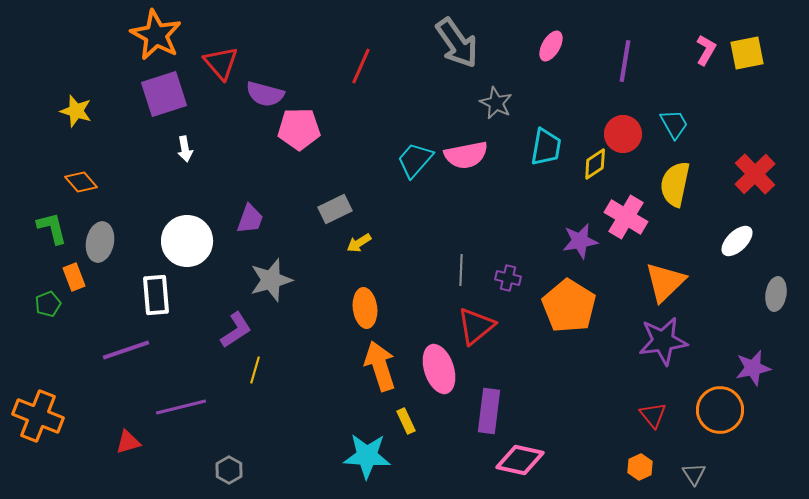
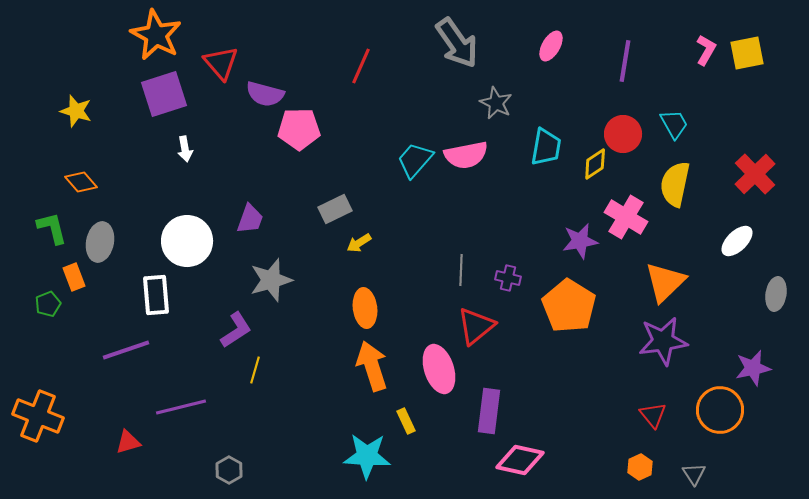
orange arrow at (380, 366): moved 8 px left
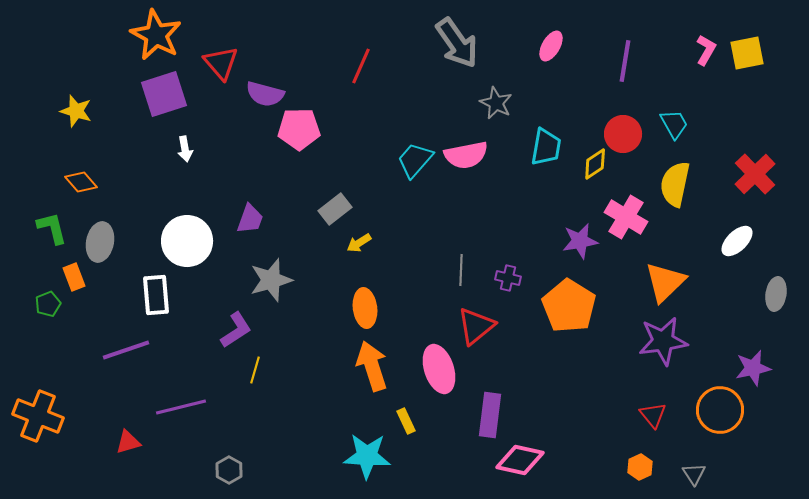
gray rectangle at (335, 209): rotated 12 degrees counterclockwise
purple rectangle at (489, 411): moved 1 px right, 4 px down
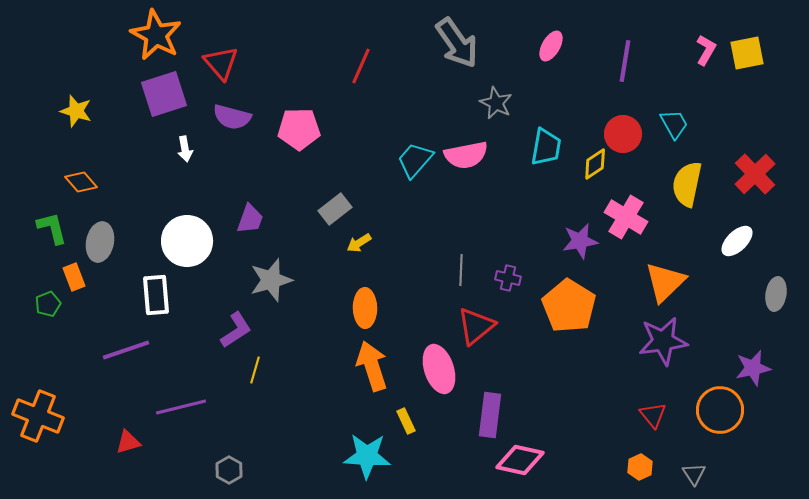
purple semicircle at (265, 94): moved 33 px left, 23 px down
yellow semicircle at (675, 184): moved 12 px right
orange ellipse at (365, 308): rotated 6 degrees clockwise
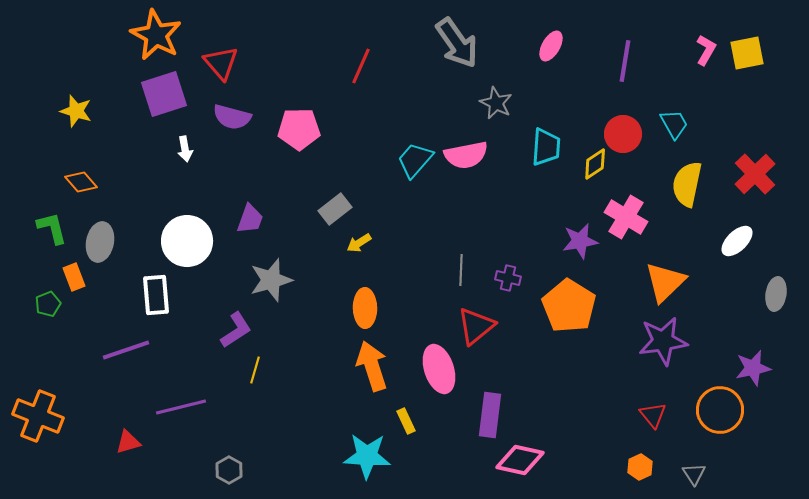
cyan trapezoid at (546, 147): rotated 6 degrees counterclockwise
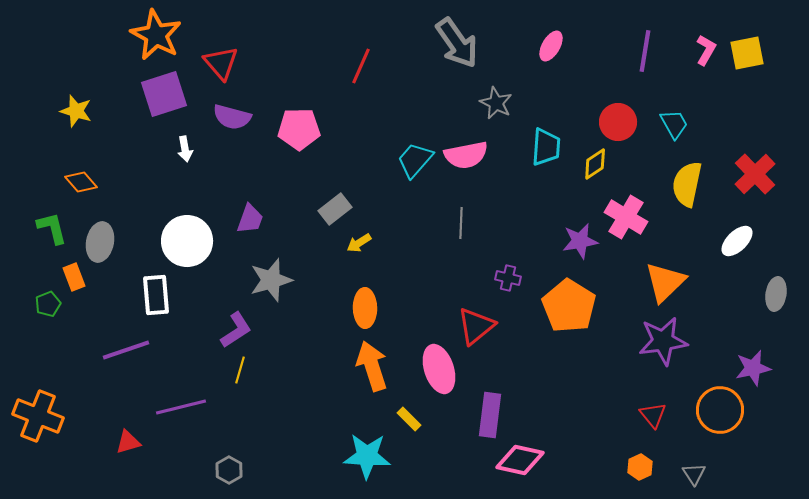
purple line at (625, 61): moved 20 px right, 10 px up
red circle at (623, 134): moved 5 px left, 12 px up
gray line at (461, 270): moved 47 px up
yellow line at (255, 370): moved 15 px left
yellow rectangle at (406, 421): moved 3 px right, 2 px up; rotated 20 degrees counterclockwise
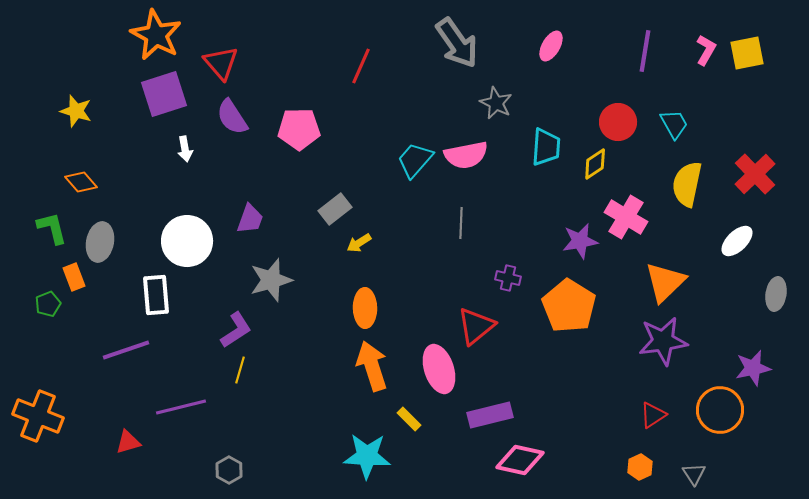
purple semicircle at (232, 117): rotated 42 degrees clockwise
purple rectangle at (490, 415): rotated 69 degrees clockwise
red triangle at (653, 415): rotated 36 degrees clockwise
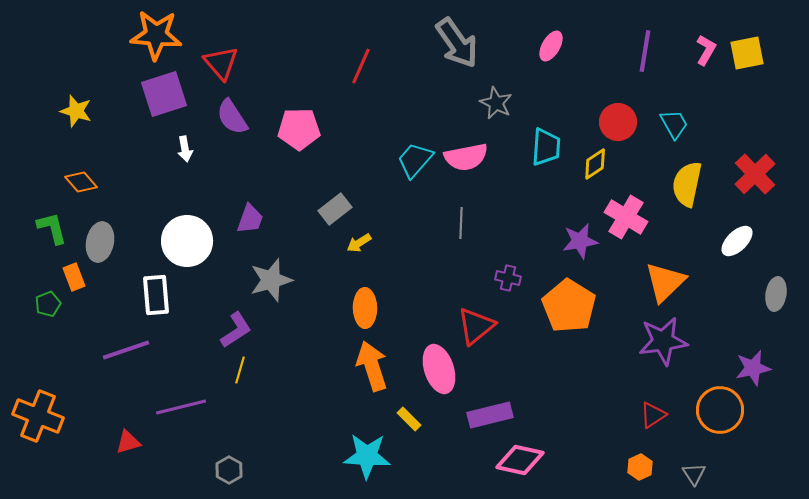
orange star at (156, 35): rotated 24 degrees counterclockwise
pink semicircle at (466, 155): moved 2 px down
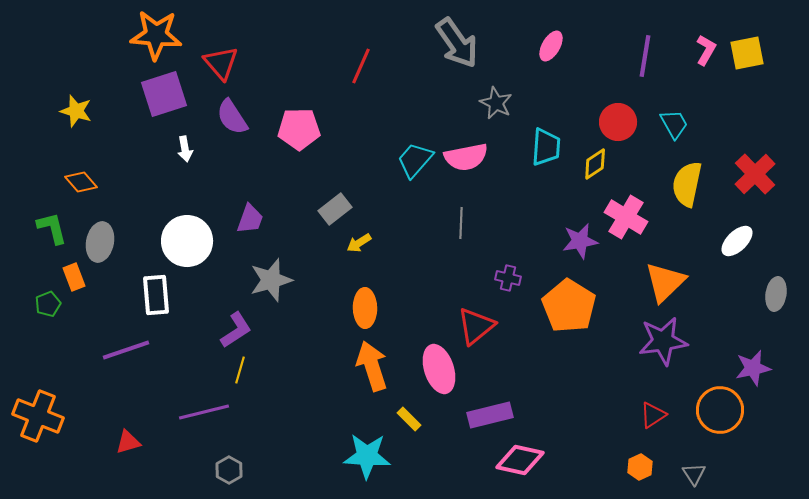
purple line at (645, 51): moved 5 px down
purple line at (181, 407): moved 23 px right, 5 px down
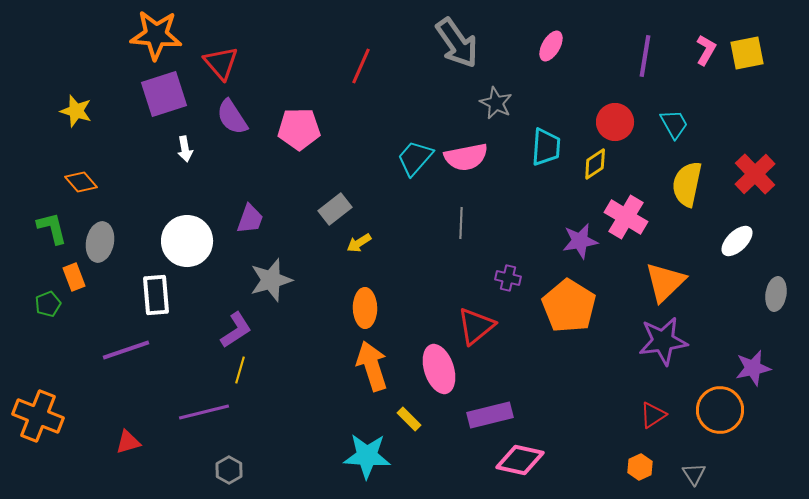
red circle at (618, 122): moved 3 px left
cyan trapezoid at (415, 160): moved 2 px up
